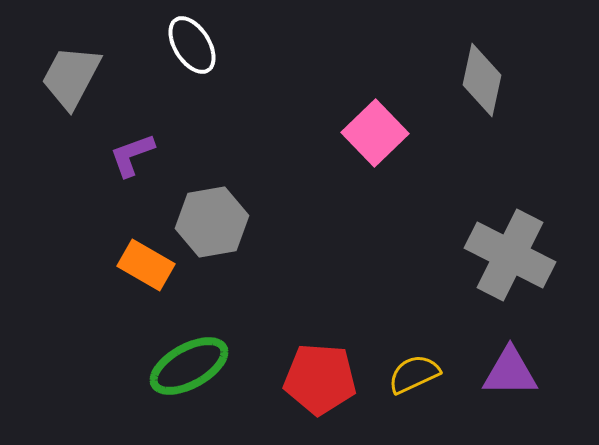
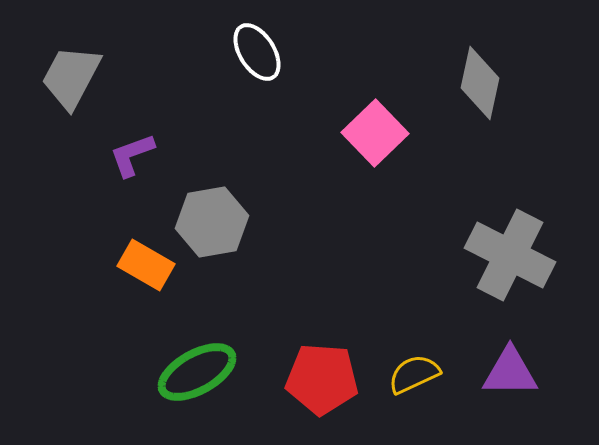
white ellipse: moved 65 px right, 7 px down
gray diamond: moved 2 px left, 3 px down
green ellipse: moved 8 px right, 6 px down
red pentagon: moved 2 px right
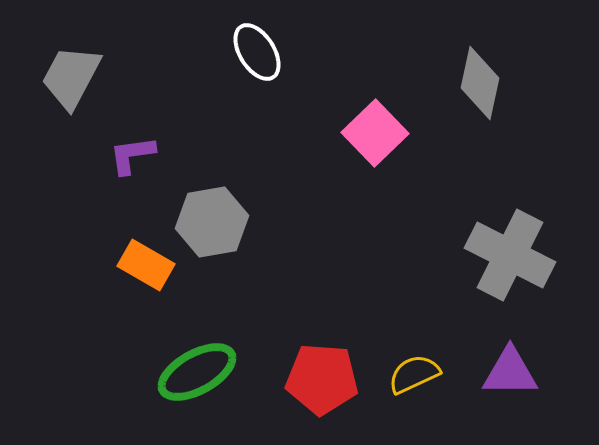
purple L-shape: rotated 12 degrees clockwise
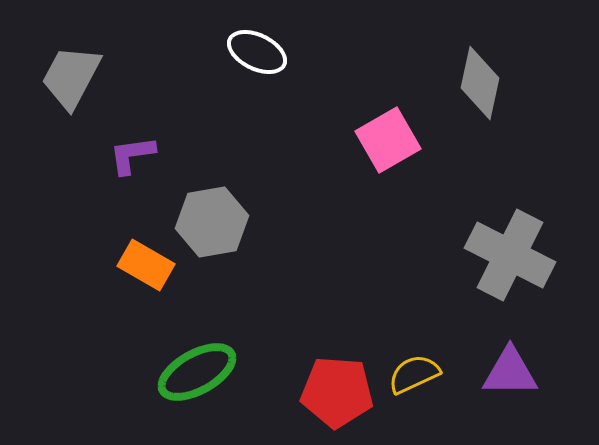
white ellipse: rotated 32 degrees counterclockwise
pink square: moved 13 px right, 7 px down; rotated 14 degrees clockwise
red pentagon: moved 15 px right, 13 px down
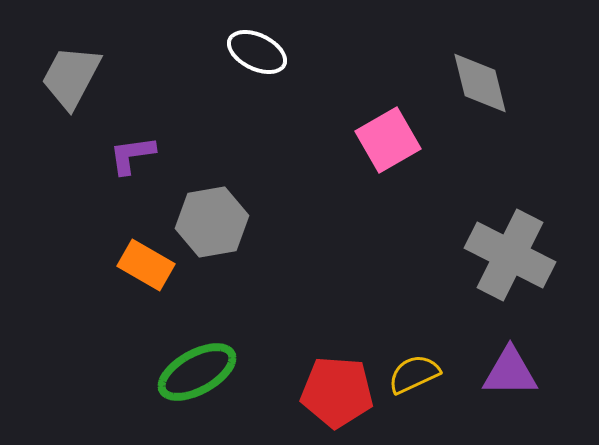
gray diamond: rotated 26 degrees counterclockwise
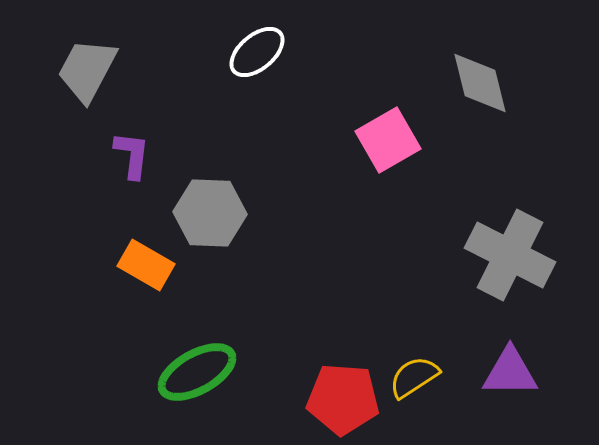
white ellipse: rotated 66 degrees counterclockwise
gray trapezoid: moved 16 px right, 7 px up
purple L-shape: rotated 105 degrees clockwise
gray hexagon: moved 2 px left, 9 px up; rotated 12 degrees clockwise
yellow semicircle: moved 3 px down; rotated 8 degrees counterclockwise
red pentagon: moved 6 px right, 7 px down
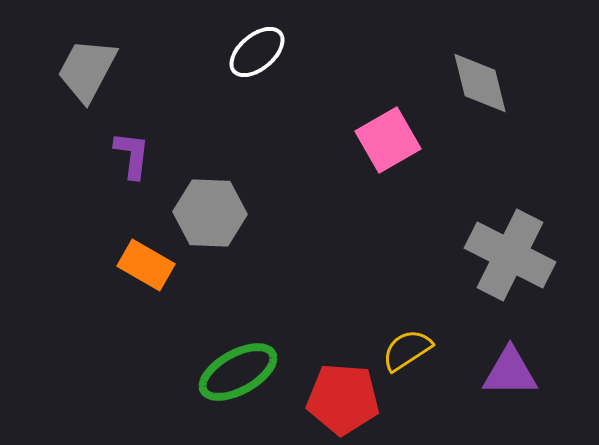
green ellipse: moved 41 px right
yellow semicircle: moved 7 px left, 27 px up
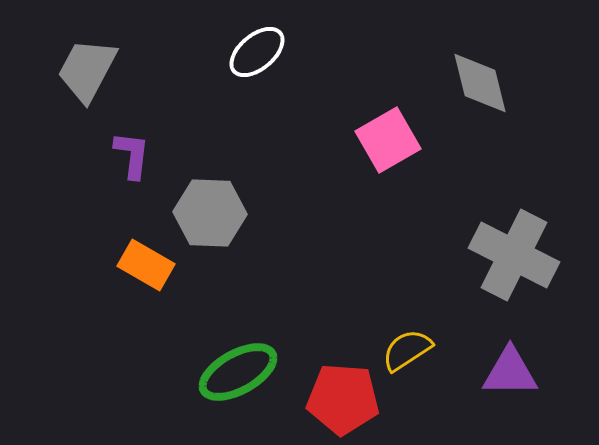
gray cross: moved 4 px right
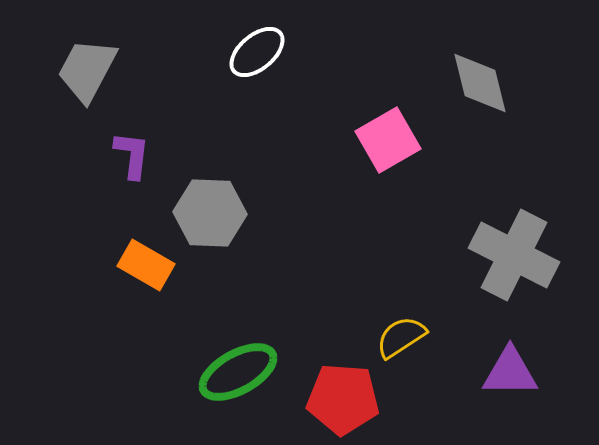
yellow semicircle: moved 6 px left, 13 px up
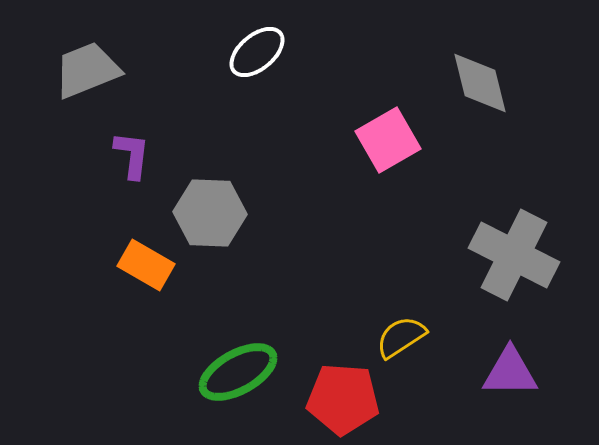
gray trapezoid: rotated 40 degrees clockwise
